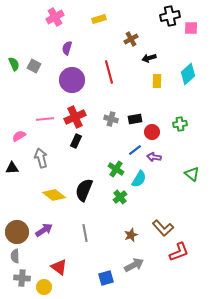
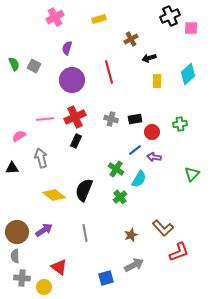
black cross at (170, 16): rotated 12 degrees counterclockwise
green triangle at (192, 174): rotated 35 degrees clockwise
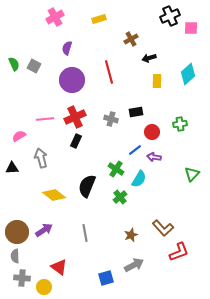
black rectangle at (135, 119): moved 1 px right, 7 px up
black semicircle at (84, 190): moved 3 px right, 4 px up
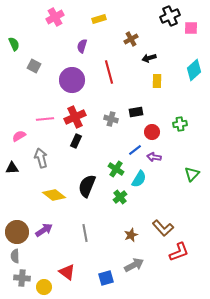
purple semicircle at (67, 48): moved 15 px right, 2 px up
green semicircle at (14, 64): moved 20 px up
cyan diamond at (188, 74): moved 6 px right, 4 px up
red triangle at (59, 267): moved 8 px right, 5 px down
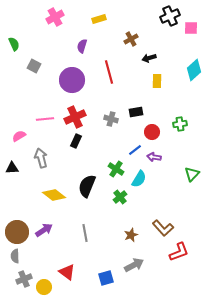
gray cross at (22, 278): moved 2 px right, 1 px down; rotated 28 degrees counterclockwise
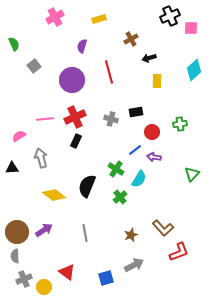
gray square at (34, 66): rotated 24 degrees clockwise
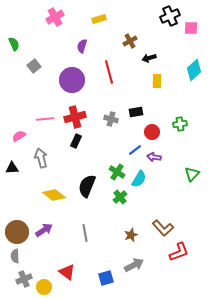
brown cross at (131, 39): moved 1 px left, 2 px down
red cross at (75, 117): rotated 10 degrees clockwise
green cross at (116, 169): moved 1 px right, 3 px down
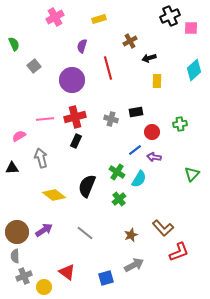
red line at (109, 72): moved 1 px left, 4 px up
green cross at (120, 197): moved 1 px left, 2 px down
gray line at (85, 233): rotated 42 degrees counterclockwise
gray cross at (24, 279): moved 3 px up
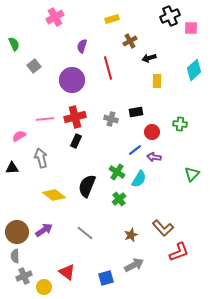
yellow rectangle at (99, 19): moved 13 px right
green cross at (180, 124): rotated 16 degrees clockwise
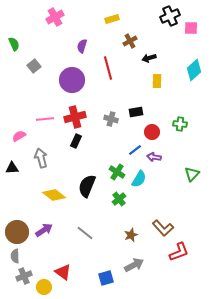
red triangle at (67, 272): moved 4 px left
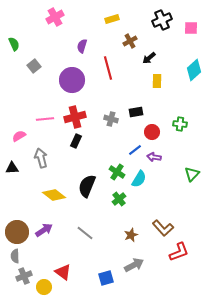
black cross at (170, 16): moved 8 px left, 4 px down
black arrow at (149, 58): rotated 24 degrees counterclockwise
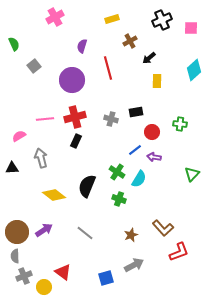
green cross at (119, 199): rotated 32 degrees counterclockwise
